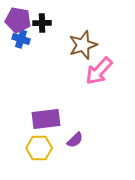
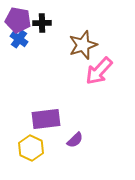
blue cross: moved 2 px left; rotated 18 degrees clockwise
yellow hexagon: moved 8 px left; rotated 25 degrees clockwise
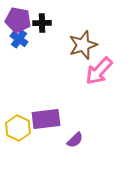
yellow hexagon: moved 13 px left, 20 px up
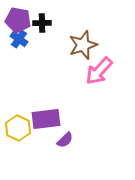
purple semicircle: moved 10 px left
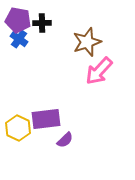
brown star: moved 4 px right, 3 px up
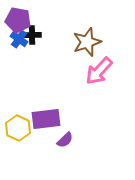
black cross: moved 10 px left, 12 px down
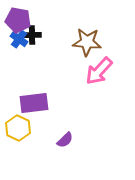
brown star: rotated 24 degrees clockwise
purple rectangle: moved 12 px left, 16 px up
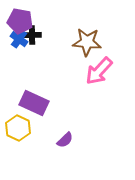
purple pentagon: moved 2 px right, 1 px down
purple rectangle: rotated 32 degrees clockwise
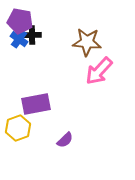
purple rectangle: moved 2 px right, 1 px down; rotated 36 degrees counterclockwise
yellow hexagon: rotated 15 degrees clockwise
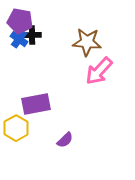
yellow hexagon: moved 2 px left; rotated 10 degrees counterclockwise
